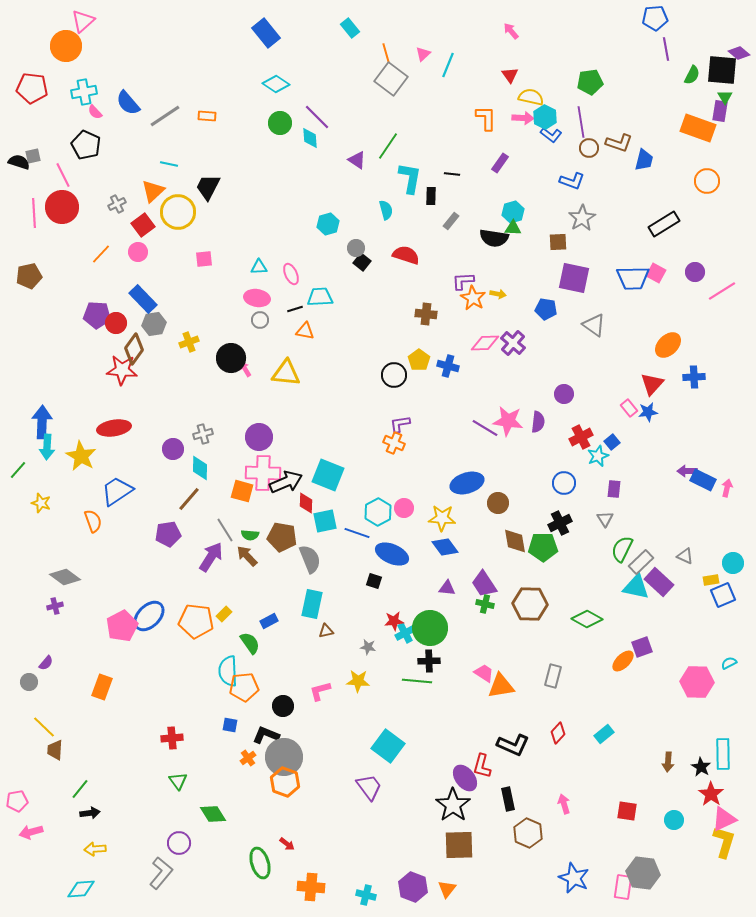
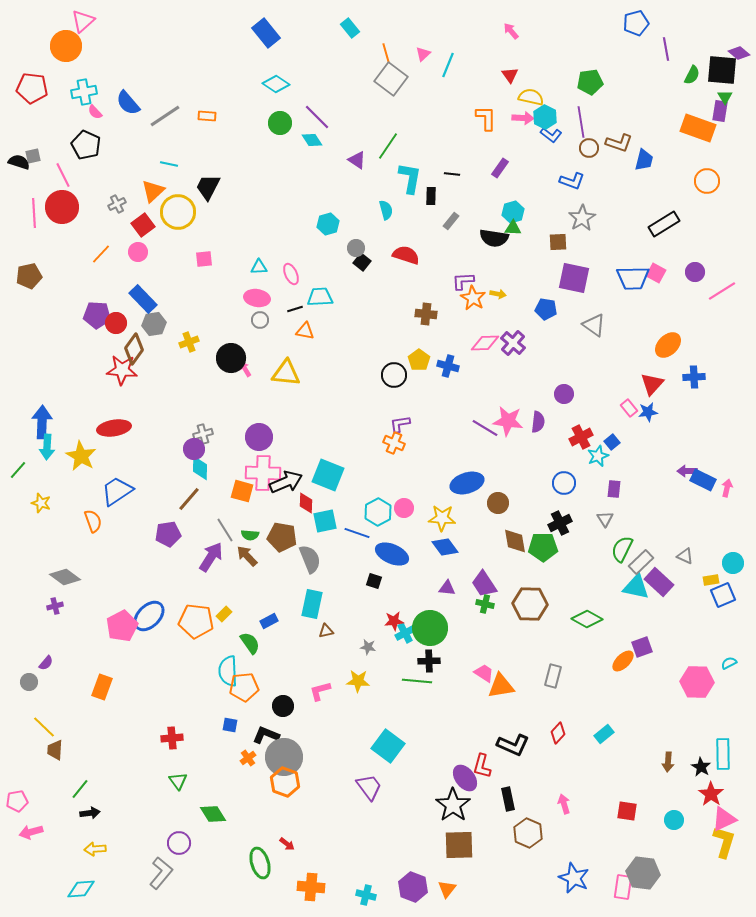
blue pentagon at (655, 18): moved 19 px left, 5 px down; rotated 10 degrees counterclockwise
cyan diamond at (310, 138): moved 2 px right, 2 px down; rotated 30 degrees counterclockwise
purple rectangle at (500, 163): moved 5 px down
purple circle at (173, 449): moved 21 px right
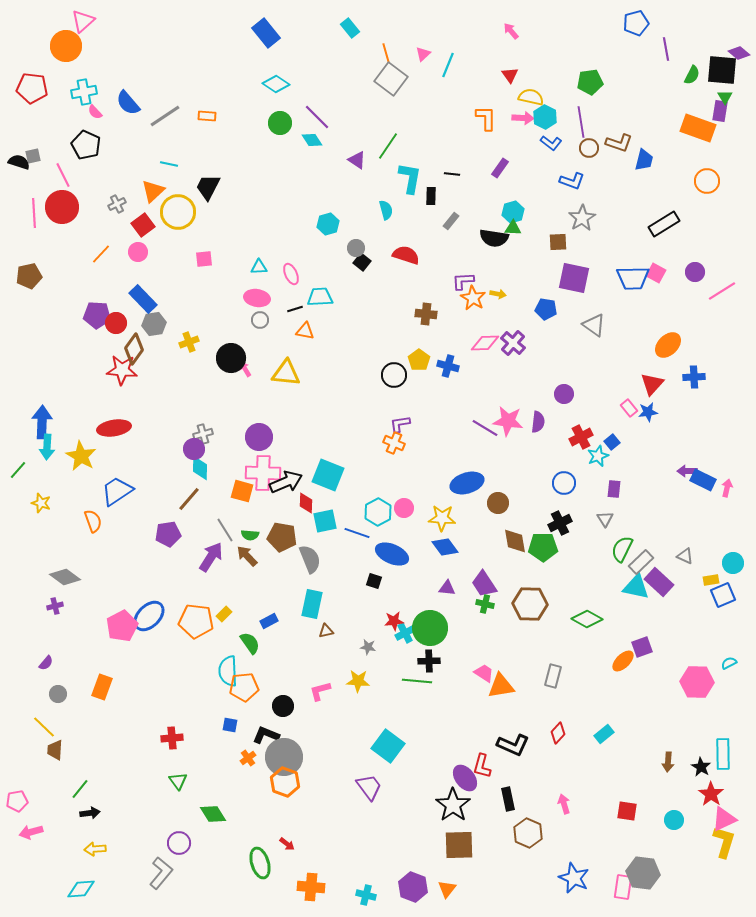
blue L-shape at (551, 135): moved 8 px down
gray circle at (29, 682): moved 29 px right, 12 px down
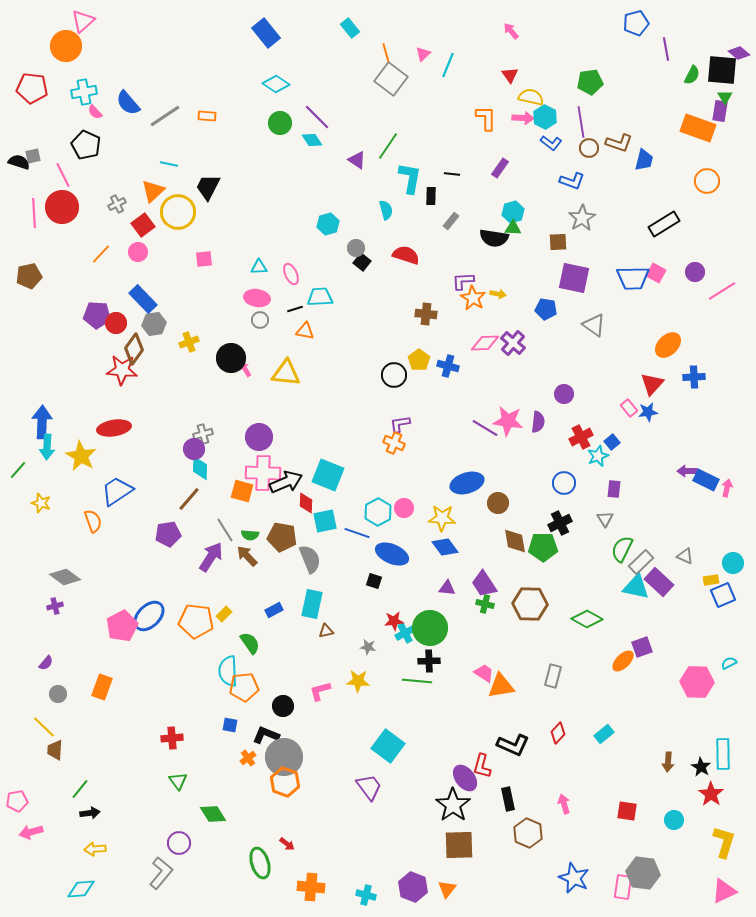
blue rectangle at (703, 480): moved 3 px right
blue rectangle at (269, 621): moved 5 px right, 11 px up
pink triangle at (724, 819): moved 72 px down
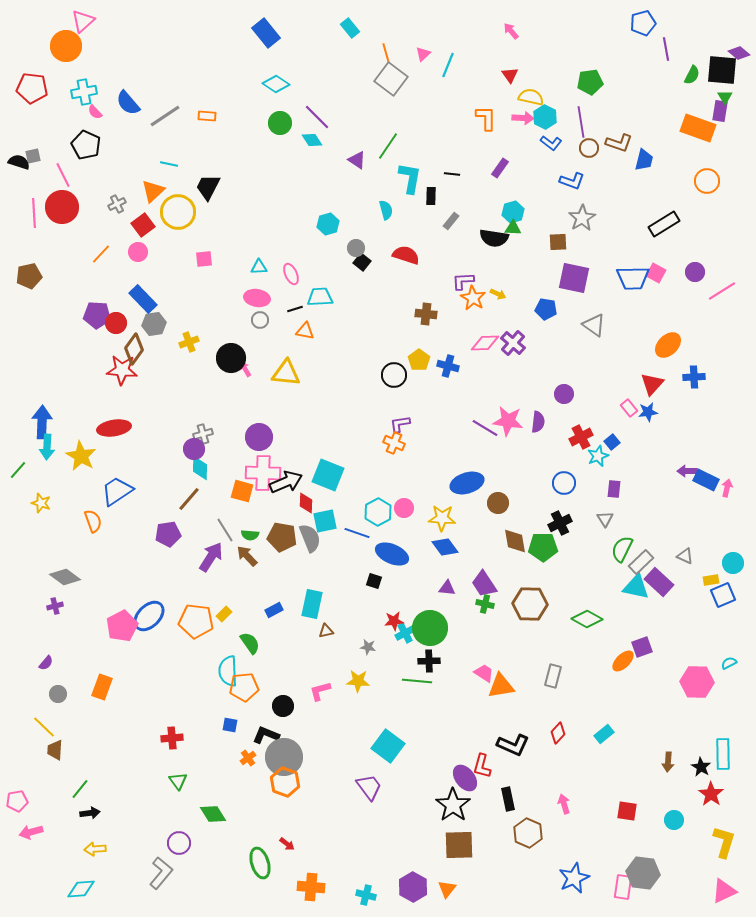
blue pentagon at (636, 23): moved 7 px right
yellow arrow at (498, 294): rotated 14 degrees clockwise
gray semicircle at (310, 559): moved 21 px up
blue star at (574, 878): rotated 24 degrees clockwise
purple hexagon at (413, 887): rotated 8 degrees clockwise
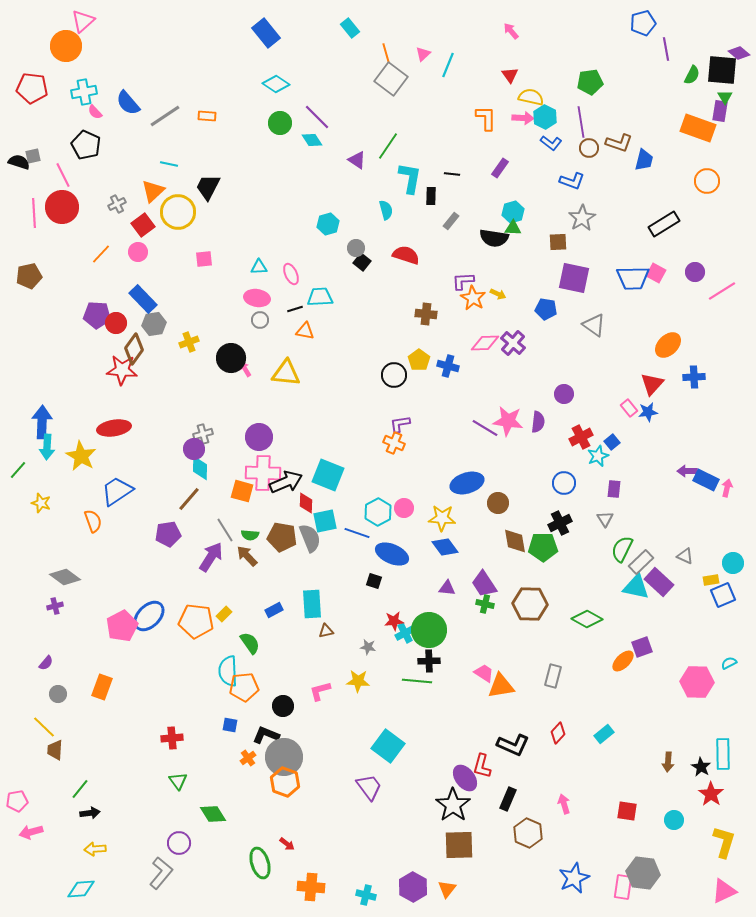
cyan rectangle at (312, 604): rotated 16 degrees counterclockwise
green circle at (430, 628): moved 1 px left, 2 px down
black rectangle at (508, 799): rotated 35 degrees clockwise
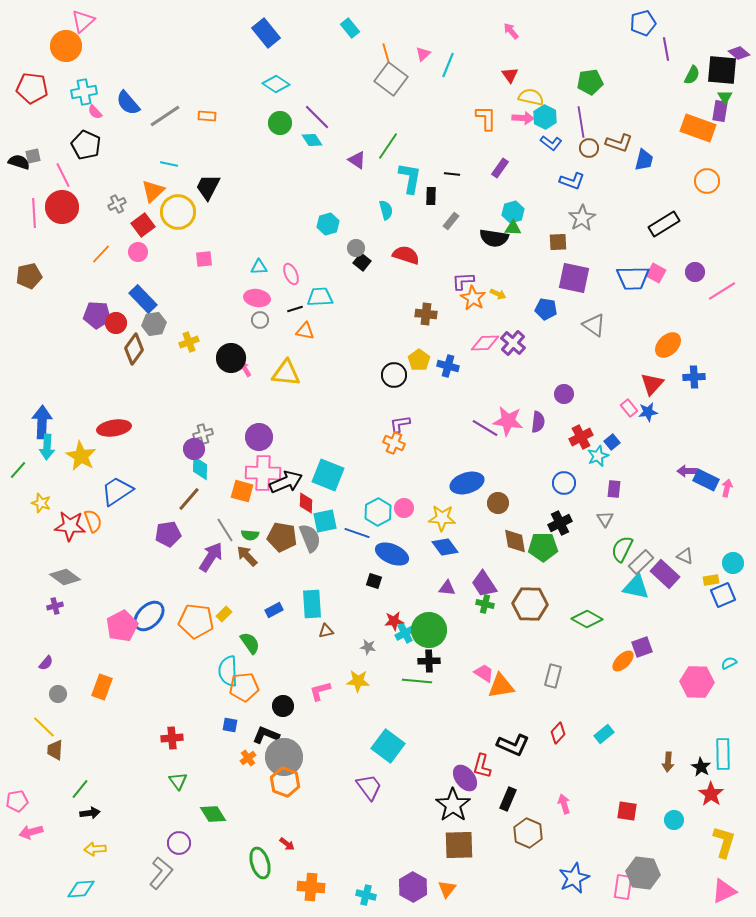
red star at (122, 370): moved 52 px left, 156 px down
purple rectangle at (659, 582): moved 6 px right, 8 px up
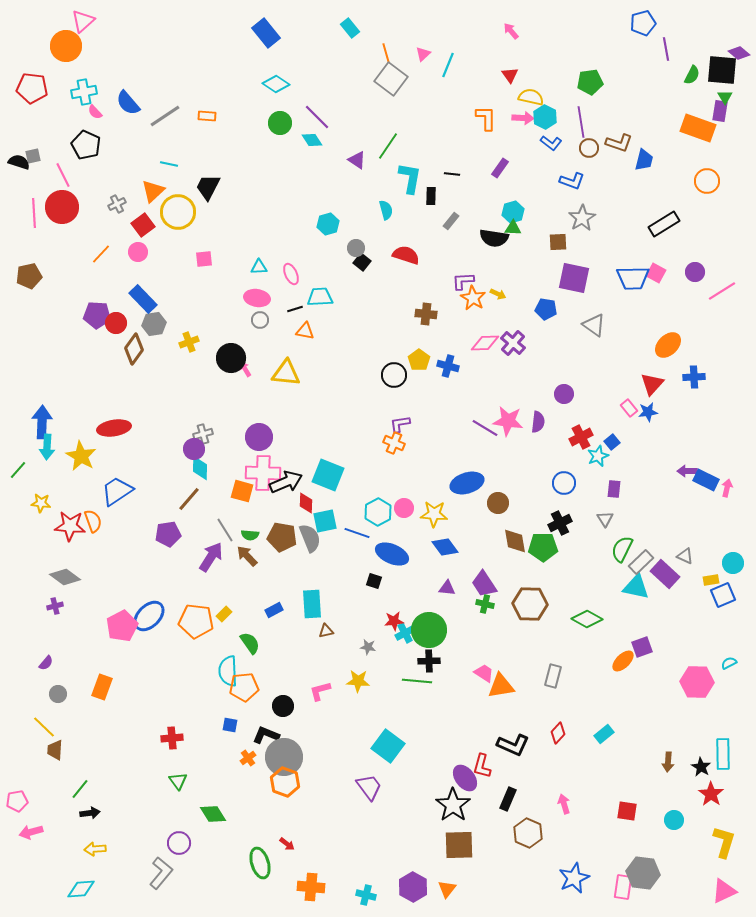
yellow star at (41, 503): rotated 12 degrees counterclockwise
yellow star at (442, 518): moved 8 px left, 4 px up
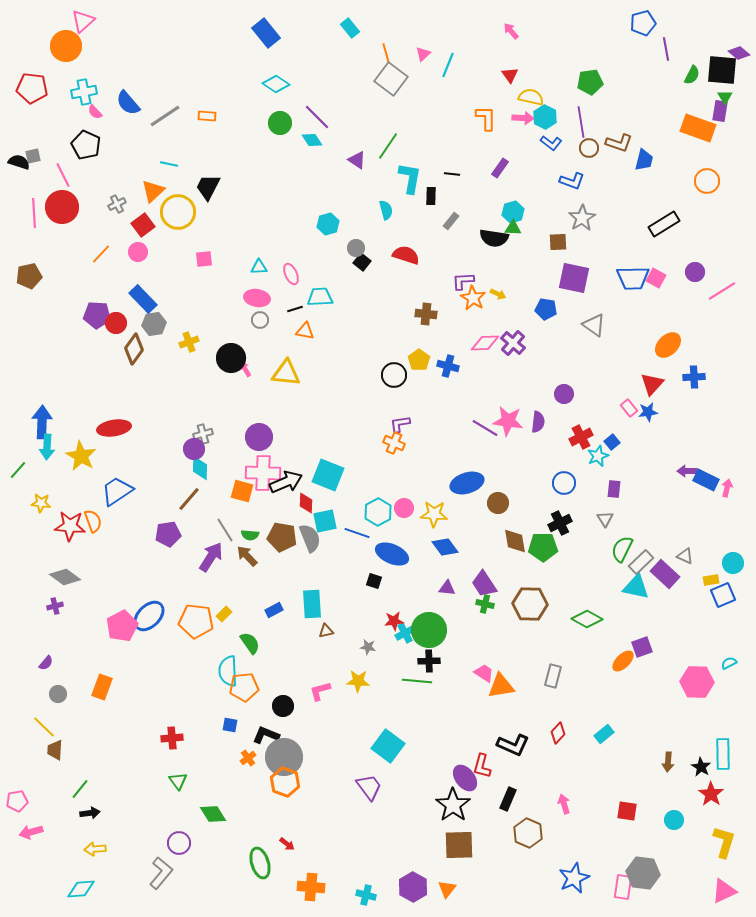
pink square at (656, 273): moved 5 px down
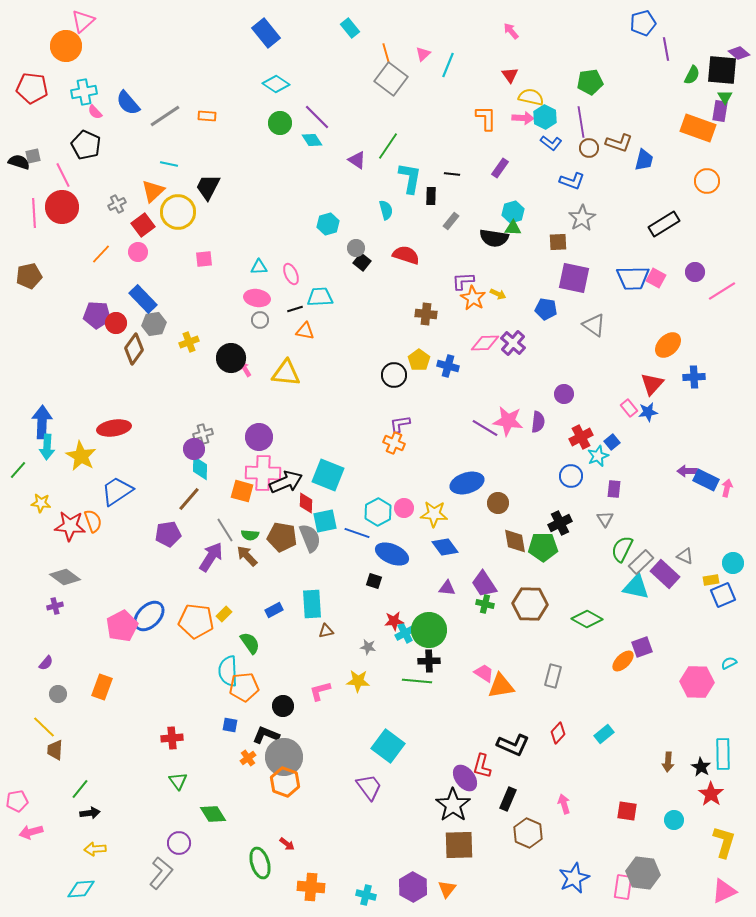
blue circle at (564, 483): moved 7 px right, 7 px up
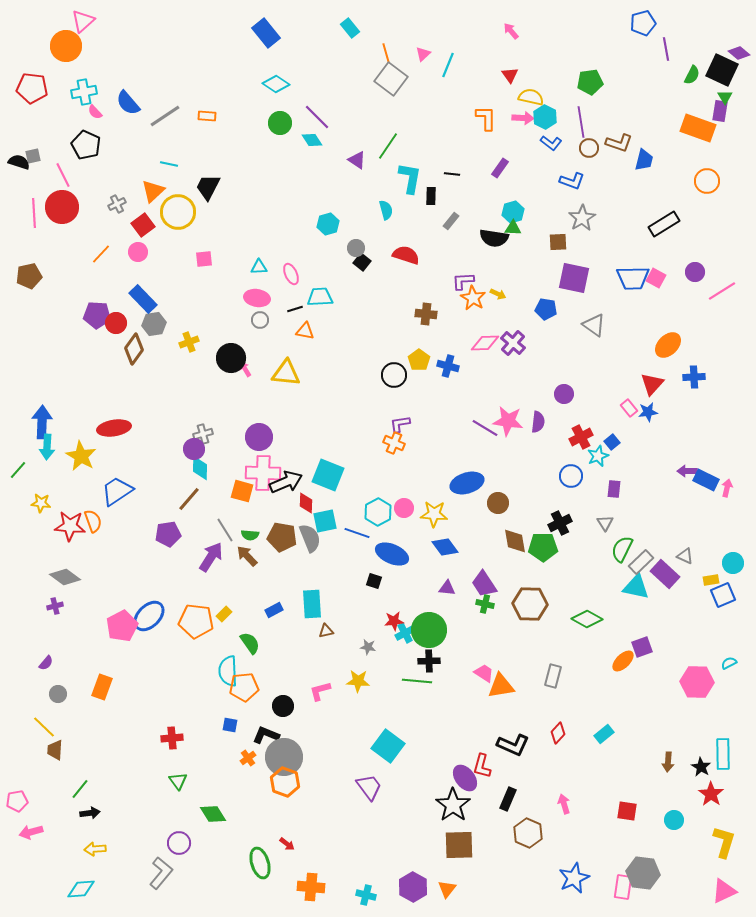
black square at (722, 70): rotated 20 degrees clockwise
gray triangle at (605, 519): moved 4 px down
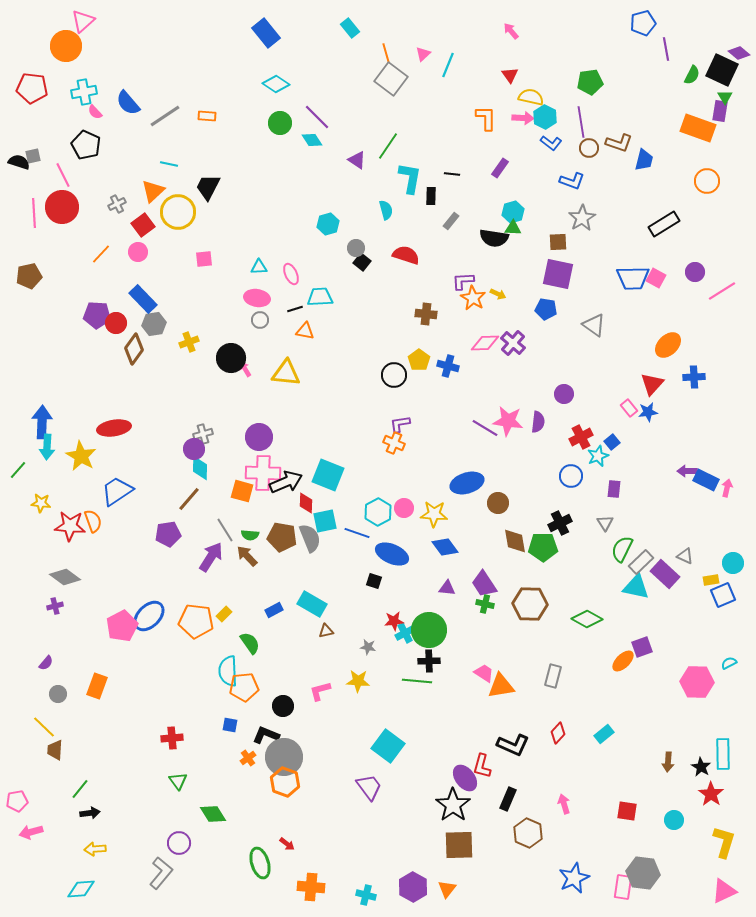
purple square at (574, 278): moved 16 px left, 4 px up
cyan rectangle at (312, 604): rotated 56 degrees counterclockwise
orange rectangle at (102, 687): moved 5 px left, 1 px up
